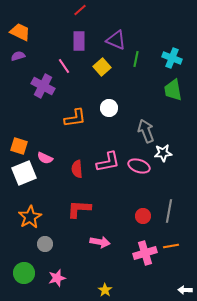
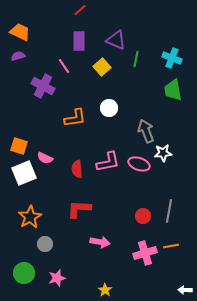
pink ellipse: moved 2 px up
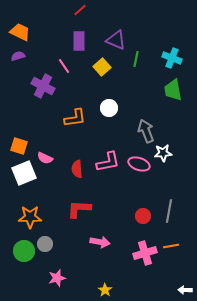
orange star: rotated 30 degrees clockwise
green circle: moved 22 px up
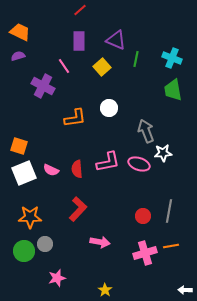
pink semicircle: moved 6 px right, 12 px down
red L-shape: moved 1 px left; rotated 130 degrees clockwise
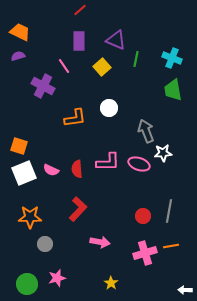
pink L-shape: rotated 10 degrees clockwise
green circle: moved 3 px right, 33 px down
yellow star: moved 6 px right, 7 px up
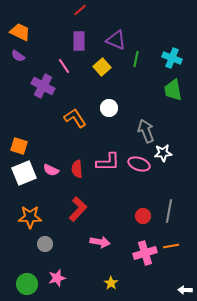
purple semicircle: rotated 128 degrees counterclockwise
orange L-shape: rotated 115 degrees counterclockwise
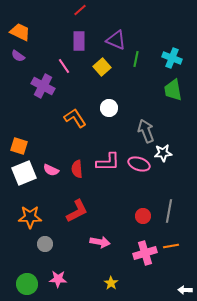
red L-shape: moved 1 px left, 2 px down; rotated 20 degrees clockwise
pink star: moved 1 px right, 1 px down; rotated 18 degrees clockwise
